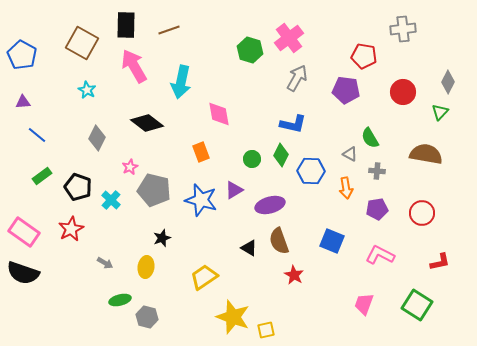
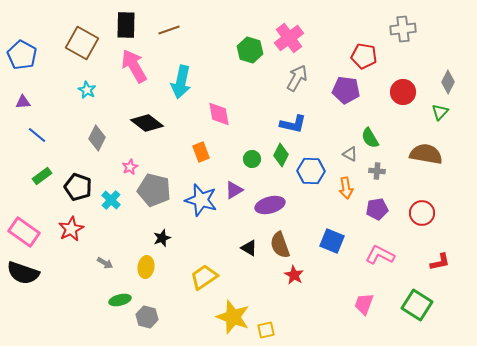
brown semicircle at (279, 241): moved 1 px right, 4 px down
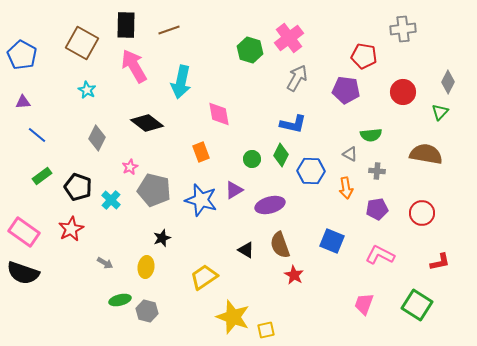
green semicircle at (370, 138): moved 1 px right, 3 px up; rotated 65 degrees counterclockwise
black triangle at (249, 248): moved 3 px left, 2 px down
gray hexagon at (147, 317): moved 6 px up
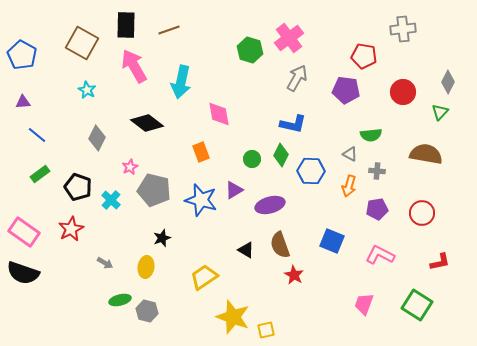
green rectangle at (42, 176): moved 2 px left, 2 px up
orange arrow at (346, 188): moved 3 px right, 2 px up; rotated 25 degrees clockwise
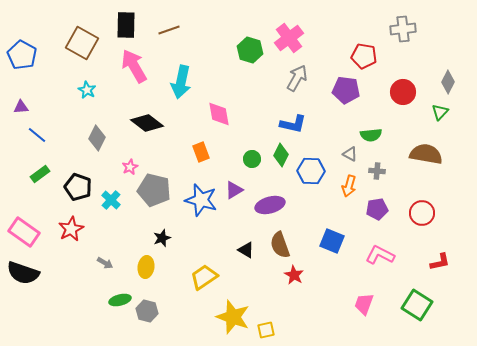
purple triangle at (23, 102): moved 2 px left, 5 px down
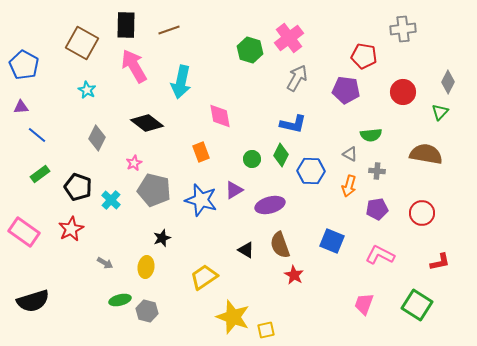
blue pentagon at (22, 55): moved 2 px right, 10 px down
pink diamond at (219, 114): moved 1 px right, 2 px down
pink star at (130, 167): moved 4 px right, 4 px up
black semicircle at (23, 273): moved 10 px right, 28 px down; rotated 36 degrees counterclockwise
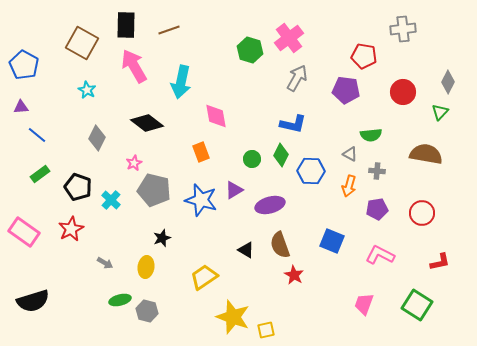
pink diamond at (220, 116): moved 4 px left
